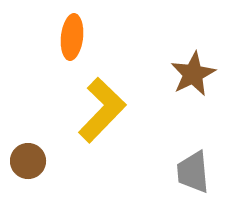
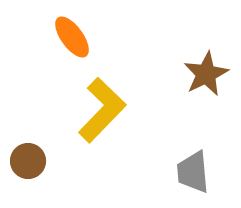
orange ellipse: rotated 42 degrees counterclockwise
brown star: moved 13 px right
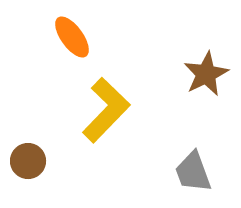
yellow L-shape: moved 4 px right
gray trapezoid: rotated 15 degrees counterclockwise
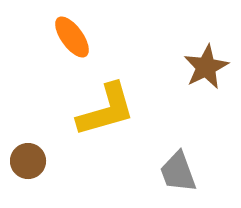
brown star: moved 7 px up
yellow L-shape: rotated 30 degrees clockwise
gray trapezoid: moved 15 px left
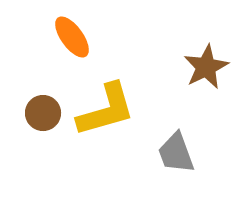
brown circle: moved 15 px right, 48 px up
gray trapezoid: moved 2 px left, 19 px up
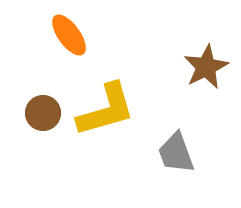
orange ellipse: moved 3 px left, 2 px up
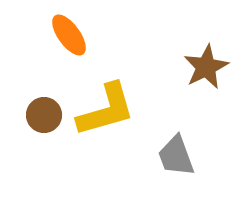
brown circle: moved 1 px right, 2 px down
gray trapezoid: moved 3 px down
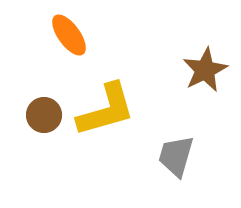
brown star: moved 1 px left, 3 px down
gray trapezoid: rotated 36 degrees clockwise
